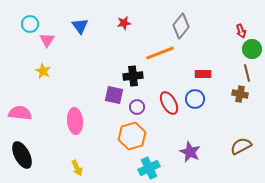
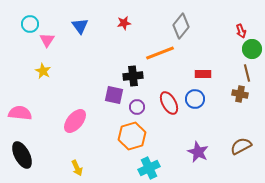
pink ellipse: rotated 45 degrees clockwise
purple star: moved 8 px right
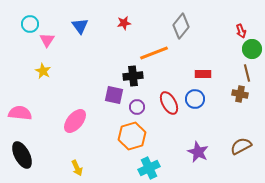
orange line: moved 6 px left
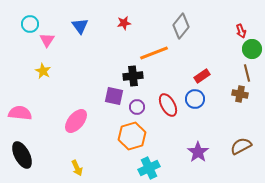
red rectangle: moved 1 px left, 2 px down; rotated 35 degrees counterclockwise
purple square: moved 1 px down
red ellipse: moved 1 px left, 2 px down
pink ellipse: moved 1 px right
purple star: rotated 10 degrees clockwise
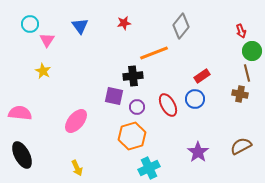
green circle: moved 2 px down
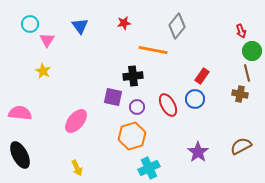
gray diamond: moved 4 px left
orange line: moved 1 px left, 3 px up; rotated 32 degrees clockwise
red rectangle: rotated 21 degrees counterclockwise
purple square: moved 1 px left, 1 px down
black ellipse: moved 2 px left
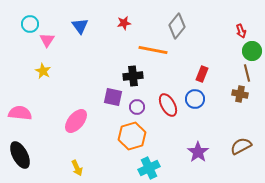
red rectangle: moved 2 px up; rotated 14 degrees counterclockwise
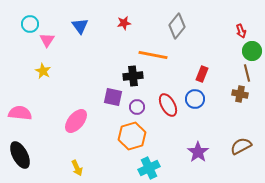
orange line: moved 5 px down
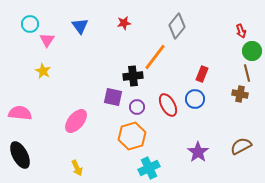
orange line: moved 2 px right, 2 px down; rotated 64 degrees counterclockwise
